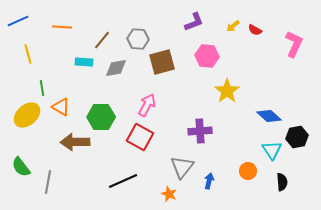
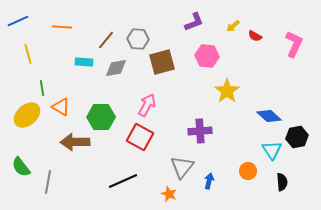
red semicircle: moved 6 px down
brown line: moved 4 px right
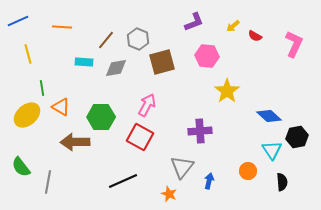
gray hexagon: rotated 20 degrees clockwise
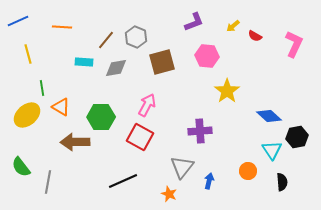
gray hexagon: moved 2 px left, 2 px up
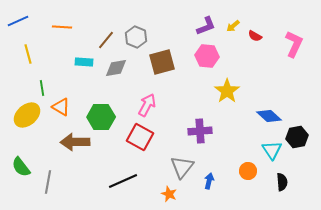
purple L-shape: moved 12 px right, 4 px down
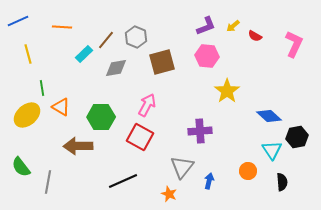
cyan rectangle: moved 8 px up; rotated 48 degrees counterclockwise
brown arrow: moved 3 px right, 4 px down
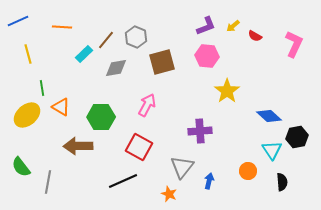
red square: moved 1 px left, 10 px down
